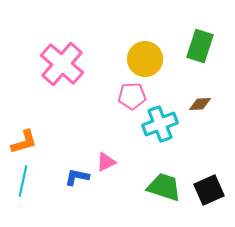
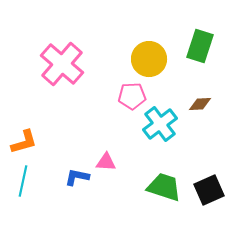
yellow circle: moved 4 px right
cyan cross: rotated 16 degrees counterclockwise
pink triangle: rotated 30 degrees clockwise
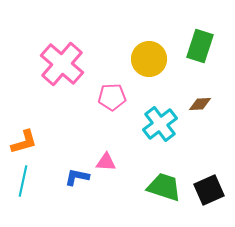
pink pentagon: moved 20 px left, 1 px down
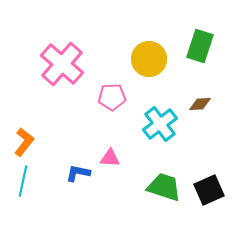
orange L-shape: rotated 36 degrees counterclockwise
pink triangle: moved 4 px right, 4 px up
blue L-shape: moved 1 px right, 4 px up
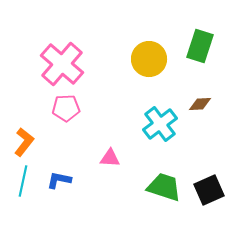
pink pentagon: moved 46 px left, 11 px down
blue L-shape: moved 19 px left, 7 px down
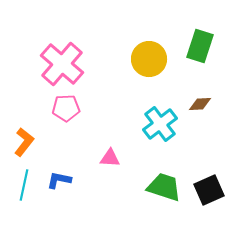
cyan line: moved 1 px right, 4 px down
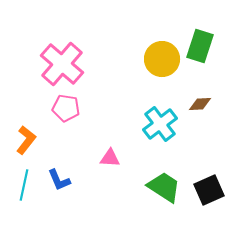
yellow circle: moved 13 px right
pink pentagon: rotated 12 degrees clockwise
orange L-shape: moved 2 px right, 2 px up
blue L-shape: rotated 125 degrees counterclockwise
green trapezoid: rotated 15 degrees clockwise
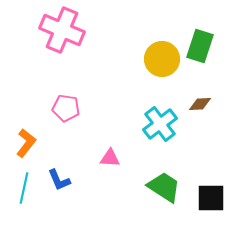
pink cross: moved 34 px up; rotated 18 degrees counterclockwise
orange L-shape: moved 3 px down
cyan line: moved 3 px down
black square: moved 2 px right, 8 px down; rotated 24 degrees clockwise
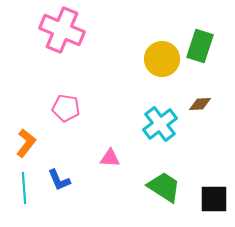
cyan line: rotated 16 degrees counterclockwise
black square: moved 3 px right, 1 px down
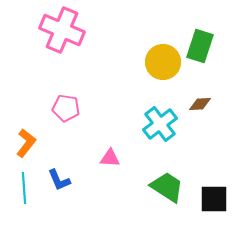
yellow circle: moved 1 px right, 3 px down
green trapezoid: moved 3 px right
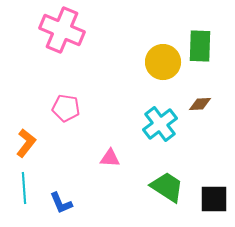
green rectangle: rotated 16 degrees counterclockwise
blue L-shape: moved 2 px right, 23 px down
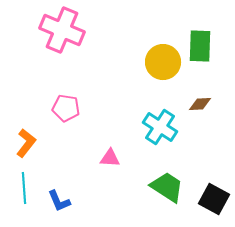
cyan cross: moved 3 px down; rotated 20 degrees counterclockwise
black square: rotated 28 degrees clockwise
blue L-shape: moved 2 px left, 2 px up
